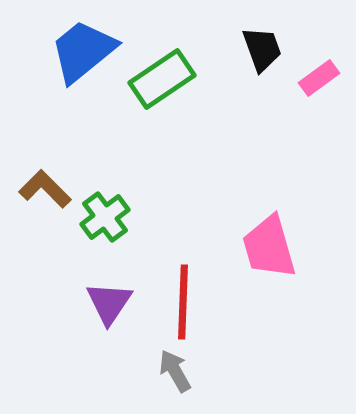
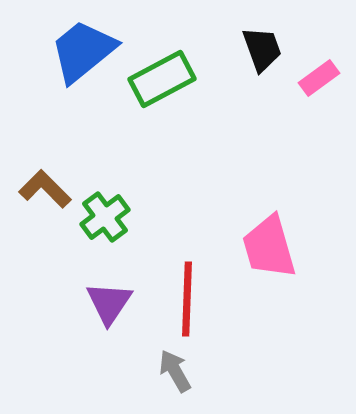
green rectangle: rotated 6 degrees clockwise
red line: moved 4 px right, 3 px up
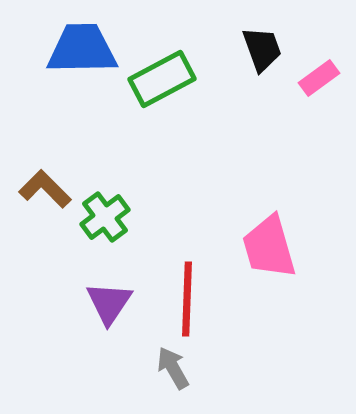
blue trapezoid: moved 1 px left, 2 px up; rotated 38 degrees clockwise
gray arrow: moved 2 px left, 3 px up
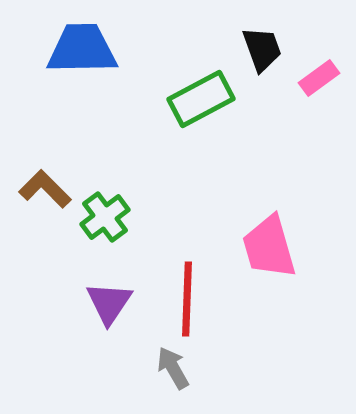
green rectangle: moved 39 px right, 20 px down
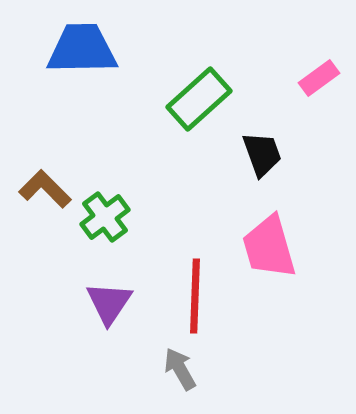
black trapezoid: moved 105 px down
green rectangle: moved 2 px left; rotated 14 degrees counterclockwise
red line: moved 8 px right, 3 px up
gray arrow: moved 7 px right, 1 px down
